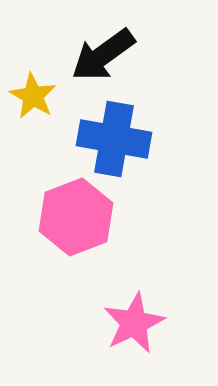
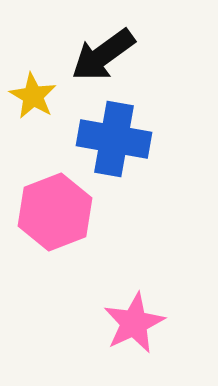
pink hexagon: moved 21 px left, 5 px up
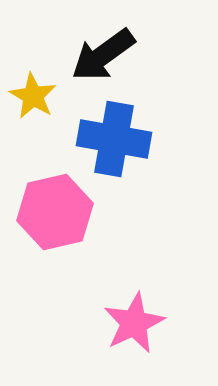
pink hexagon: rotated 8 degrees clockwise
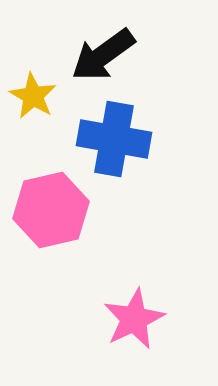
pink hexagon: moved 4 px left, 2 px up
pink star: moved 4 px up
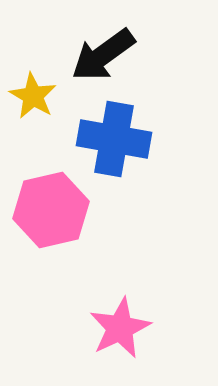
pink star: moved 14 px left, 9 px down
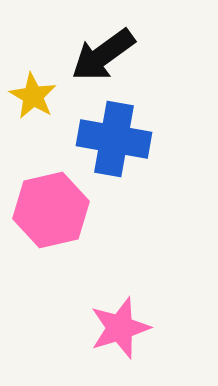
pink star: rotated 8 degrees clockwise
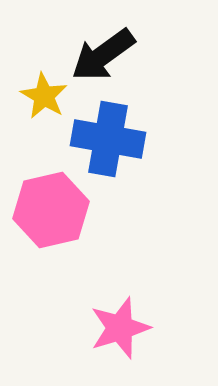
yellow star: moved 11 px right
blue cross: moved 6 px left
